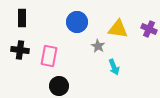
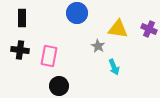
blue circle: moved 9 px up
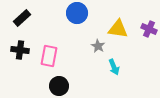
black rectangle: rotated 48 degrees clockwise
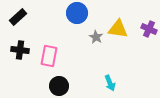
black rectangle: moved 4 px left, 1 px up
gray star: moved 2 px left, 9 px up
cyan arrow: moved 4 px left, 16 px down
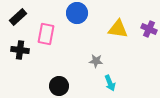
gray star: moved 24 px down; rotated 24 degrees counterclockwise
pink rectangle: moved 3 px left, 22 px up
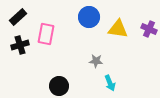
blue circle: moved 12 px right, 4 px down
black cross: moved 5 px up; rotated 24 degrees counterclockwise
